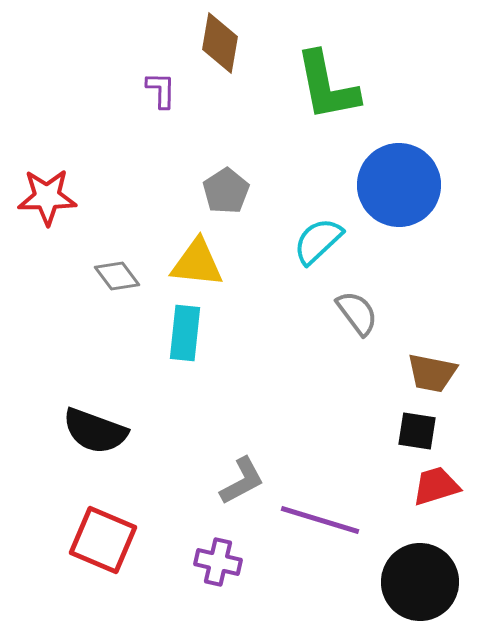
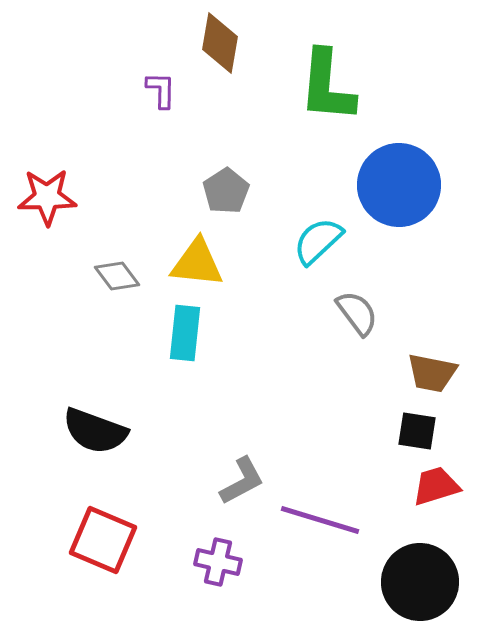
green L-shape: rotated 16 degrees clockwise
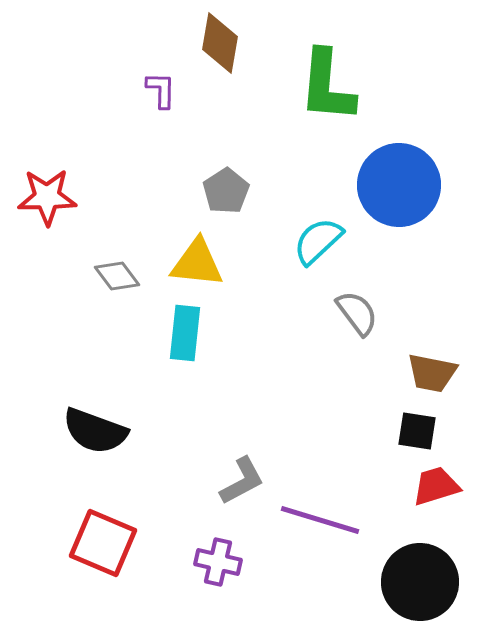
red square: moved 3 px down
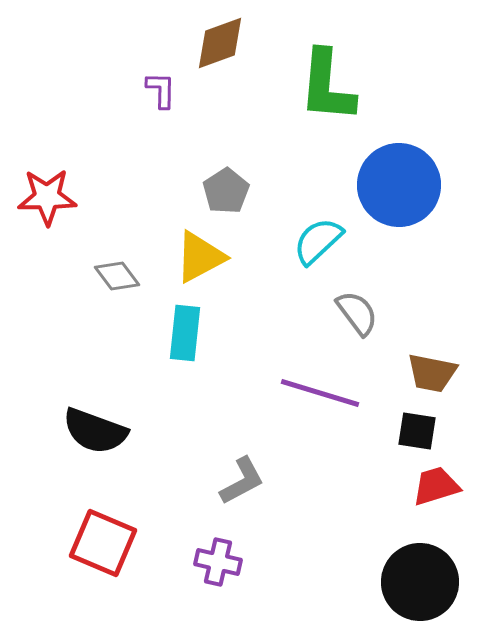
brown diamond: rotated 60 degrees clockwise
yellow triangle: moved 3 px right, 6 px up; rotated 34 degrees counterclockwise
purple line: moved 127 px up
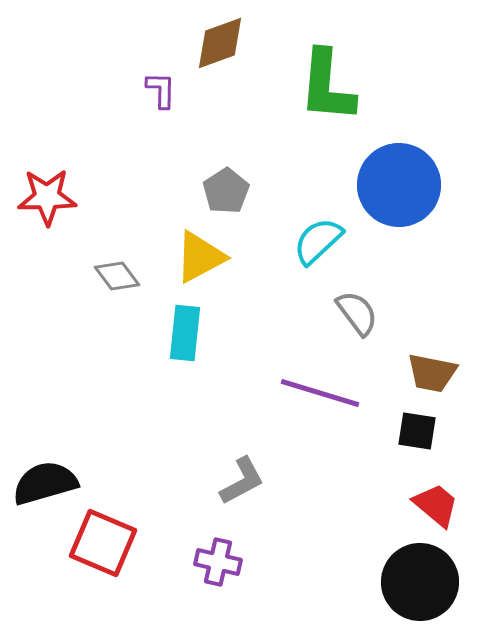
black semicircle: moved 50 px left, 52 px down; rotated 144 degrees clockwise
red trapezoid: moved 19 px down; rotated 57 degrees clockwise
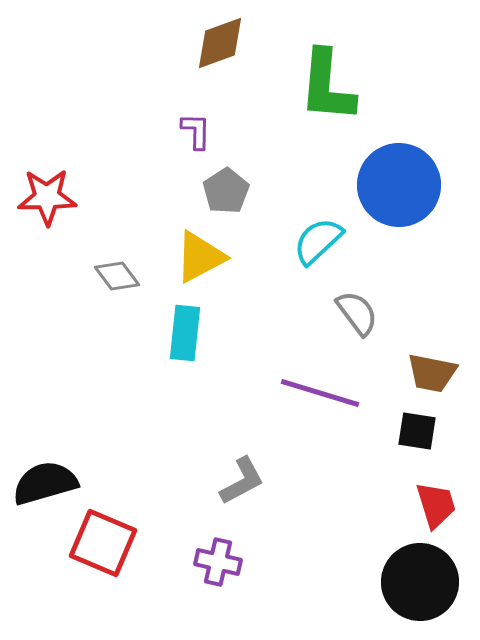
purple L-shape: moved 35 px right, 41 px down
red trapezoid: rotated 33 degrees clockwise
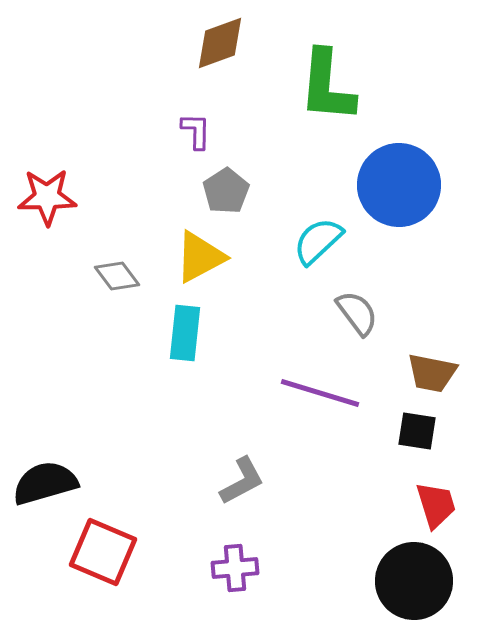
red square: moved 9 px down
purple cross: moved 17 px right, 6 px down; rotated 18 degrees counterclockwise
black circle: moved 6 px left, 1 px up
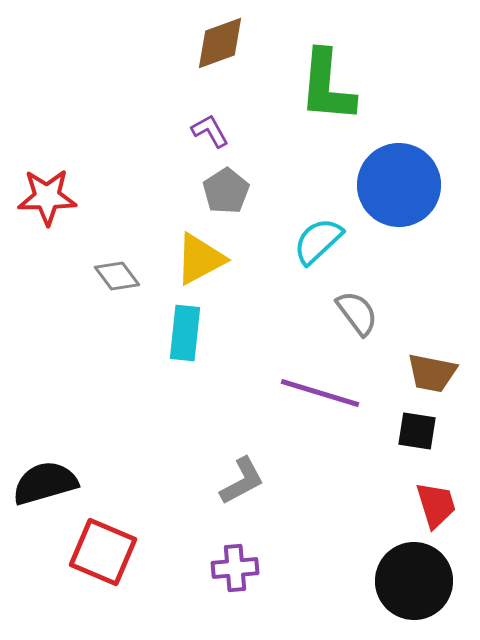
purple L-shape: moved 14 px right; rotated 30 degrees counterclockwise
yellow triangle: moved 2 px down
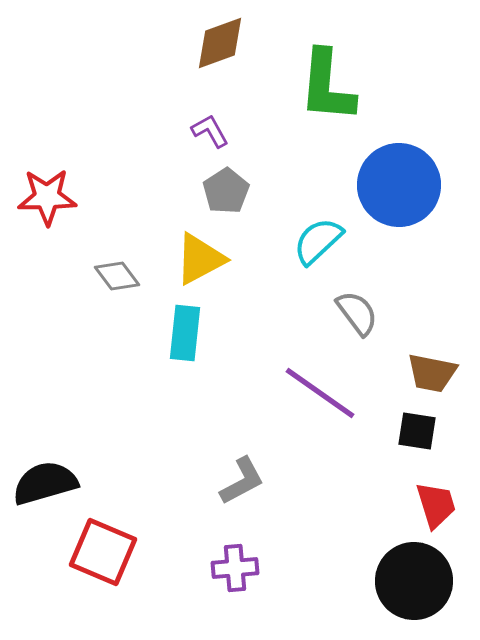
purple line: rotated 18 degrees clockwise
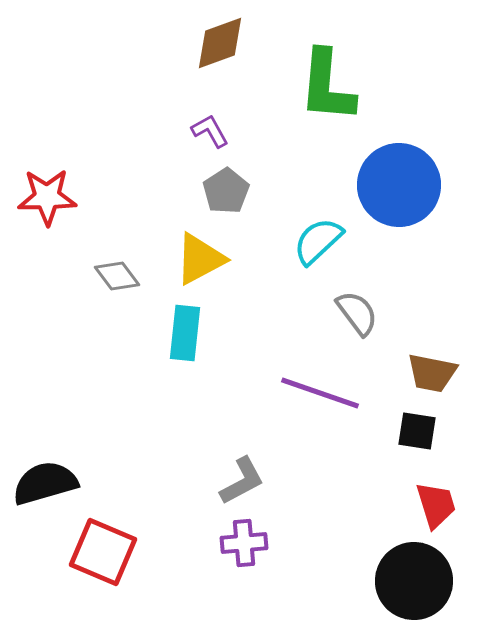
purple line: rotated 16 degrees counterclockwise
purple cross: moved 9 px right, 25 px up
